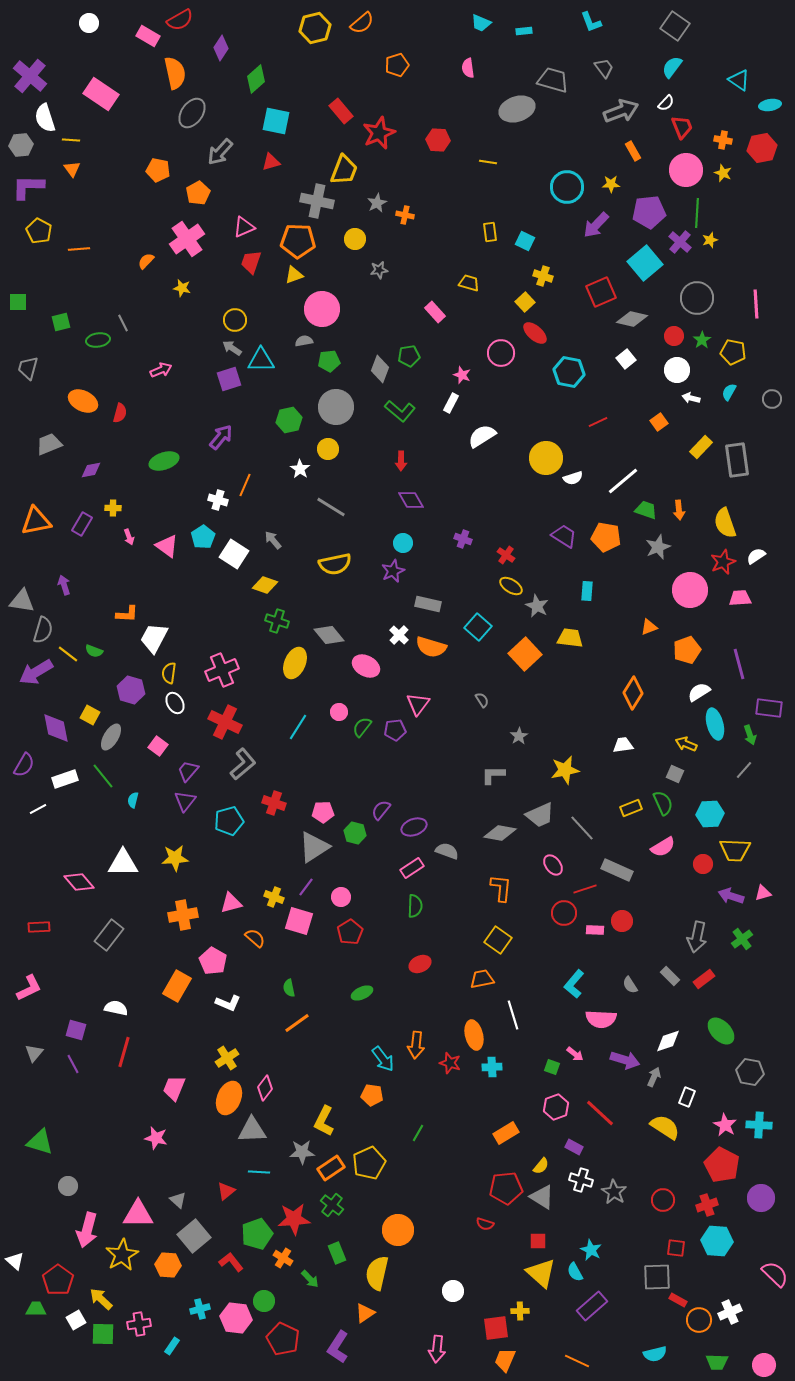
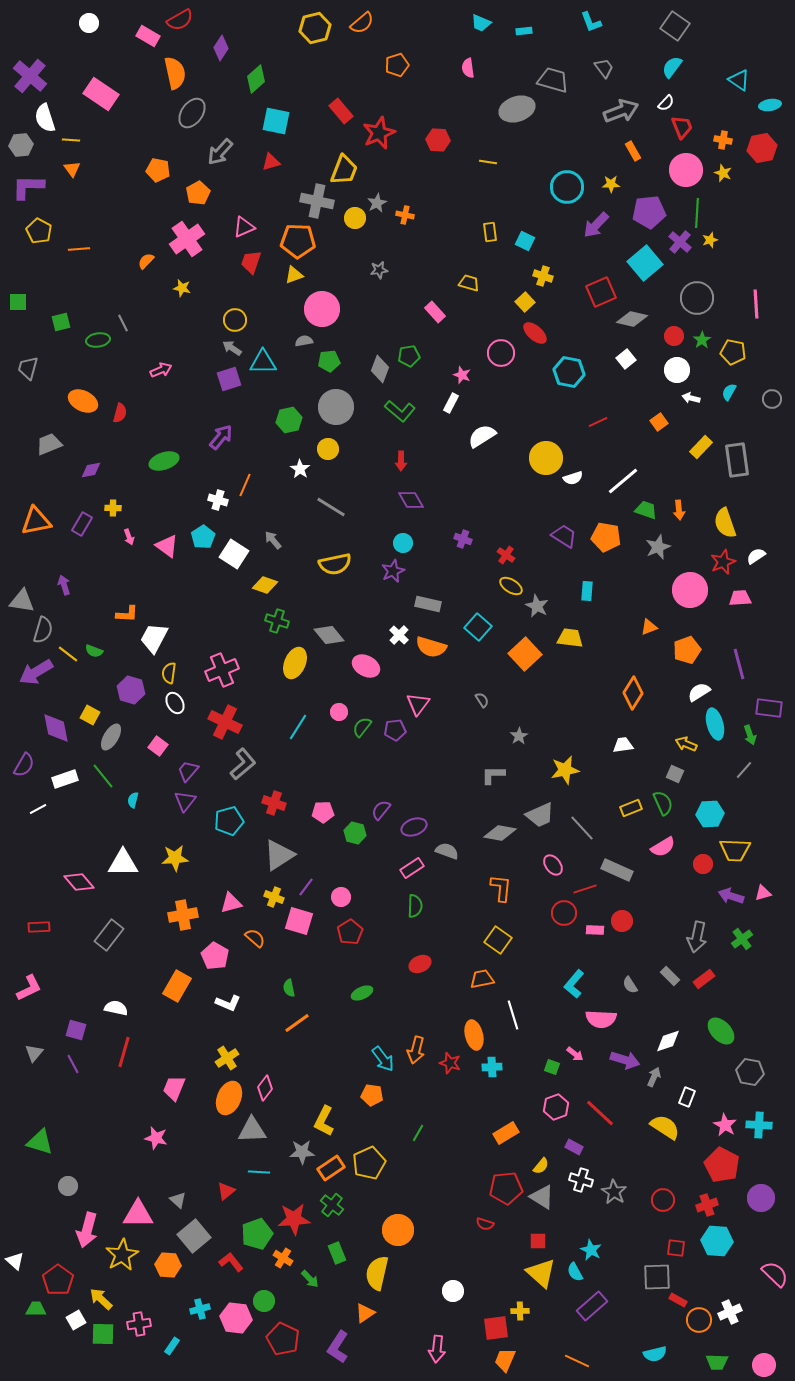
yellow circle at (355, 239): moved 21 px up
cyan triangle at (261, 360): moved 2 px right, 2 px down
gray triangle at (314, 847): moved 35 px left, 8 px down
pink pentagon at (213, 961): moved 2 px right, 5 px up
orange arrow at (416, 1045): moved 5 px down; rotated 8 degrees clockwise
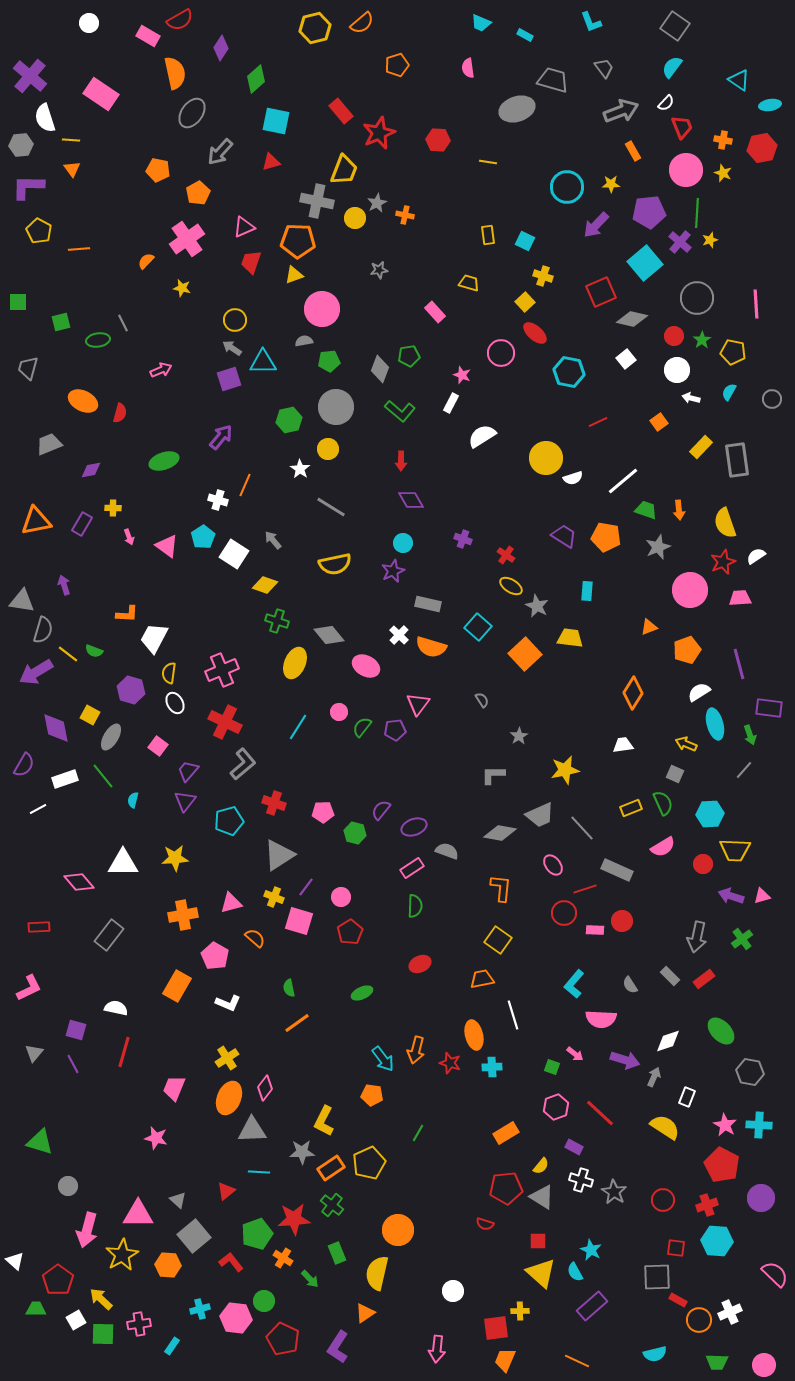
cyan rectangle at (524, 31): moved 1 px right, 4 px down; rotated 35 degrees clockwise
yellow rectangle at (490, 232): moved 2 px left, 3 px down
pink triangle at (763, 893): moved 1 px left, 3 px down
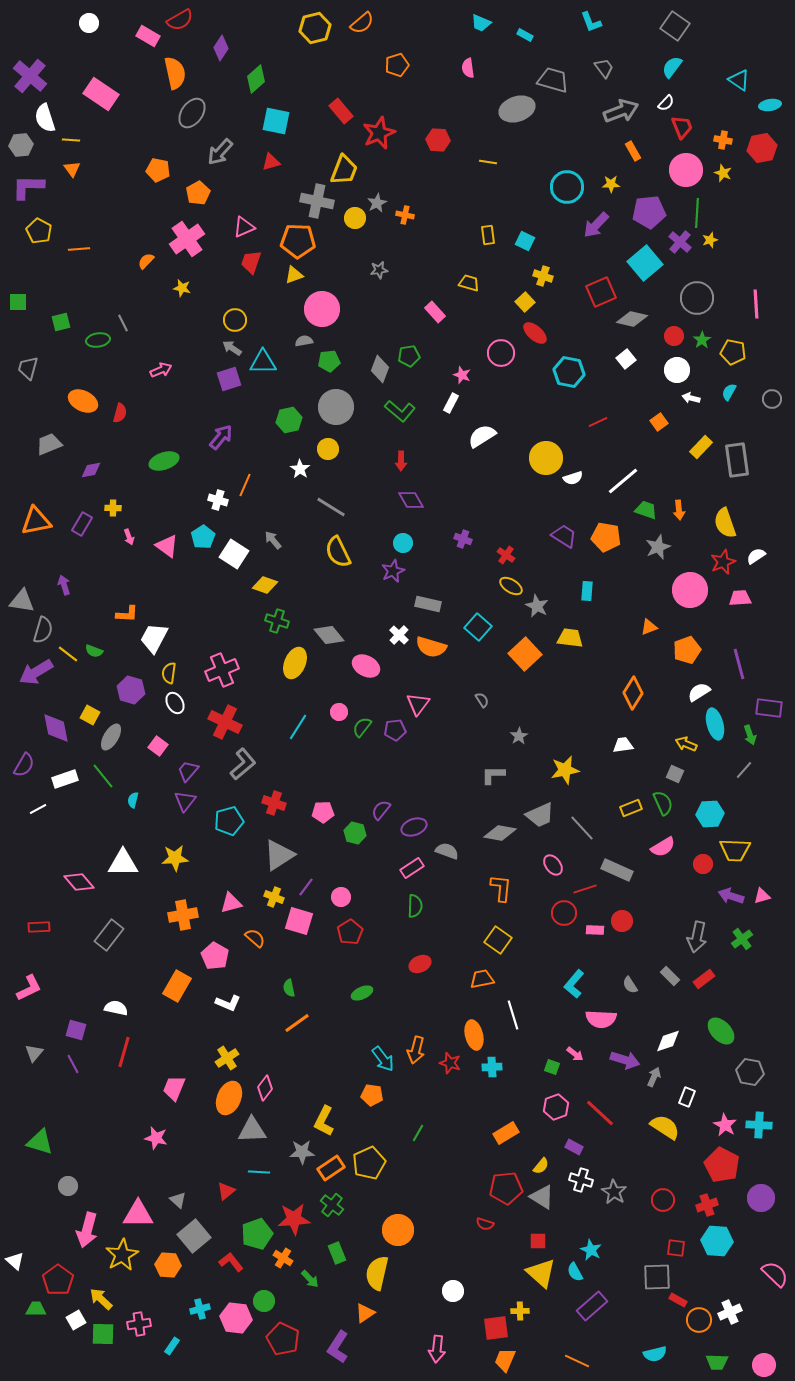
yellow semicircle at (335, 564): moved 3 px right, 12 px up; rotated 76 degrees clockwise
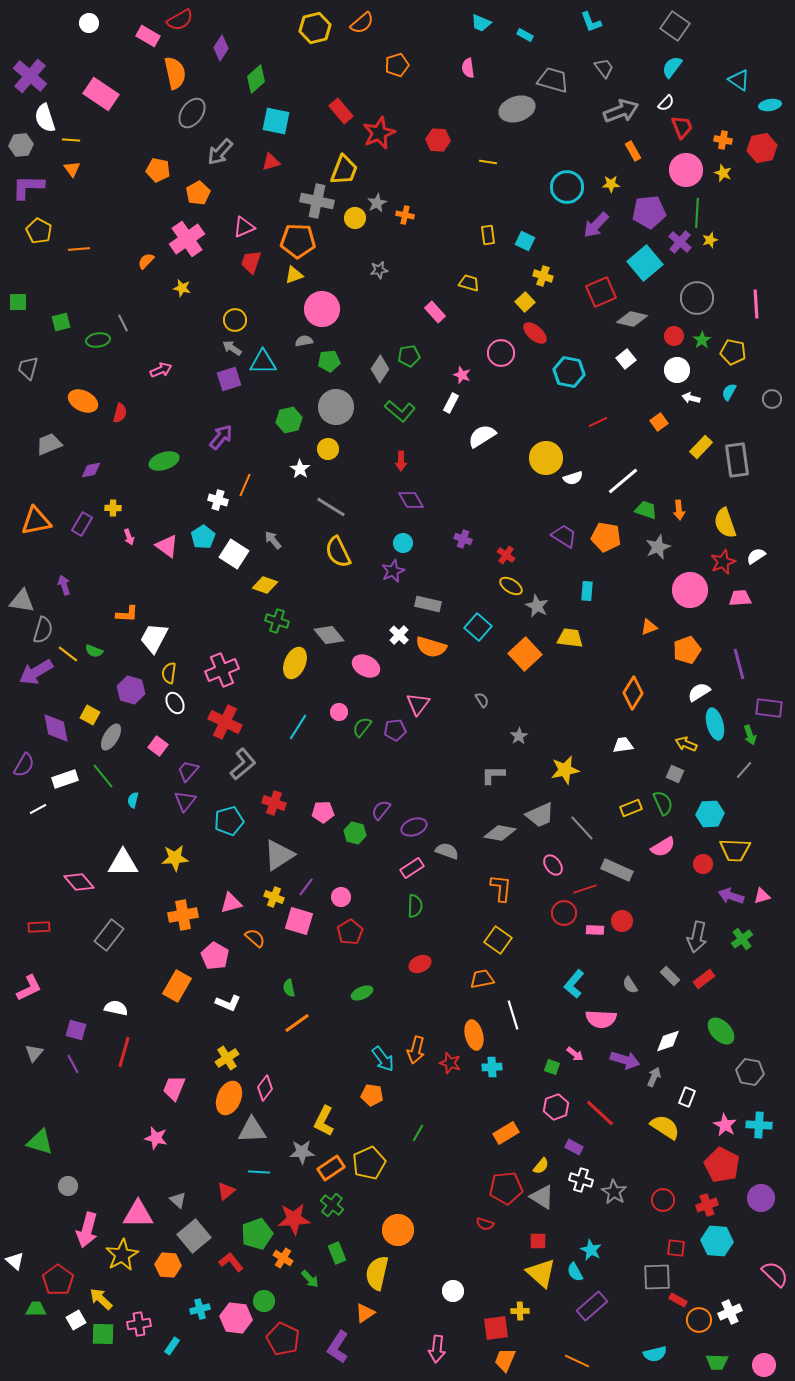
gray diamond at (380, 369): rotated 12 degrees clockwise
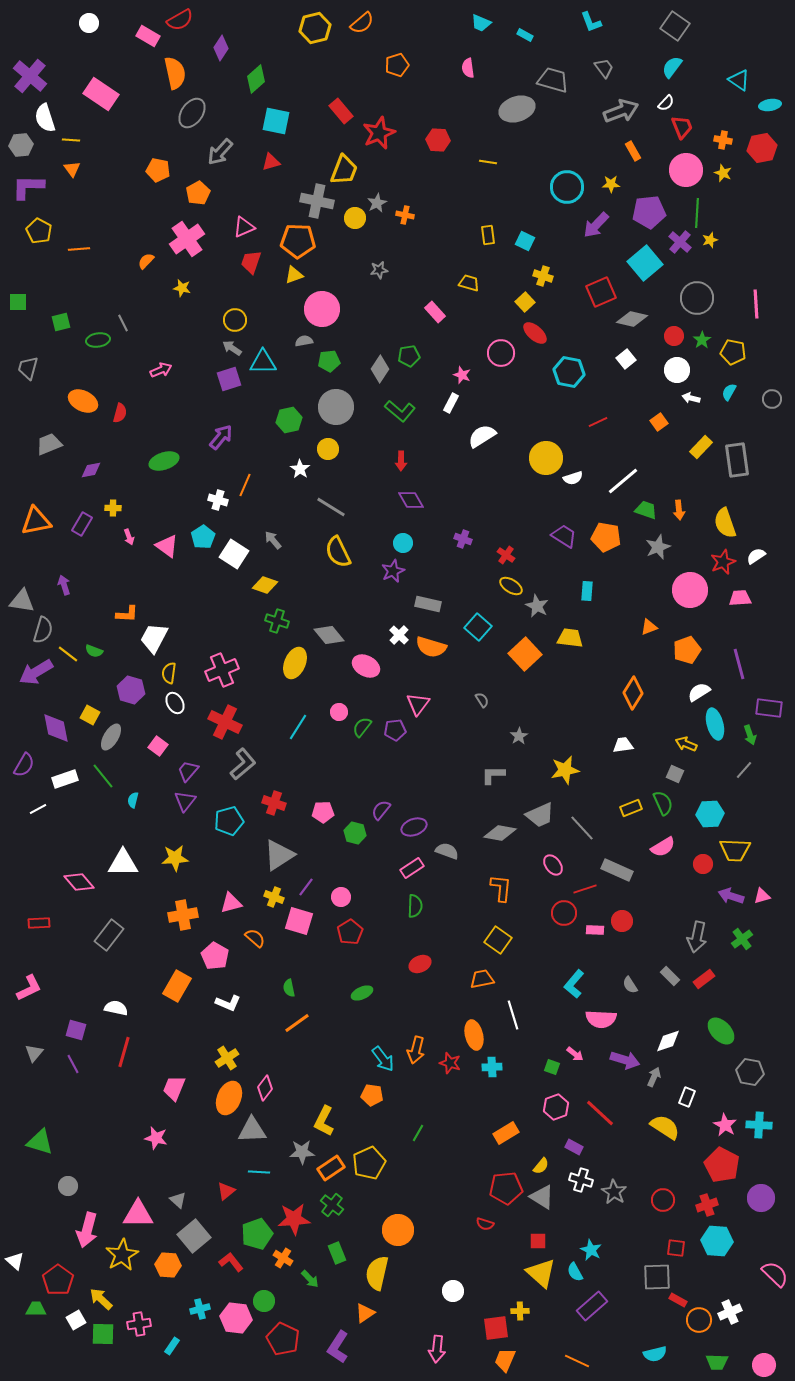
red rectangle at (39, 927): moved 4 px up
